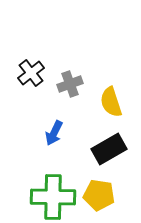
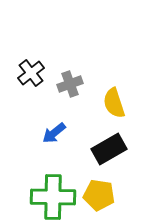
yellow semicircle: moved 3 px right, 1 px down
blue arrow: rotated 25 degrees clockwise
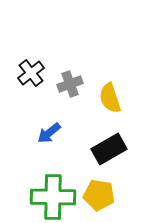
yellow semicircle: moved 4 px left, 5 px up
blue arrow: moved 5 px left
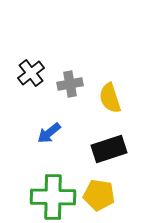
gray cross: rotated 10 degrees clockwise
black rectangle: rotated 12 degrees clockwise
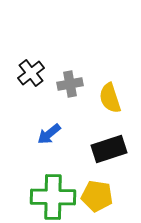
blue arrow: moved 1 px down
yellow pentagon: moved 2 px left, 1 px down
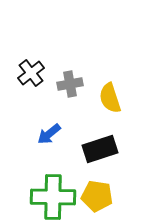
black rectangle: moved 9 px left
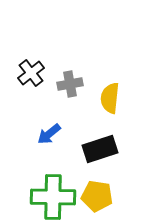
yellow semicircle: rotated 24 degrees clockwise
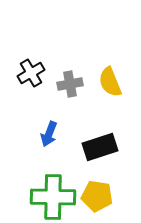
black cross: rotated 8 degrees clockwise
yellow semicircle: moved 16 px up; rotated 28 degrees counterclockwise
blue arrow: rotated 30 degrees counterclockwise
black rectangle: moved 2 px up
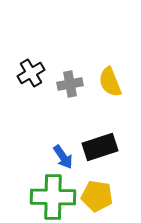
blue arrow: moved 14 px right, 23 px down; rotated 55 degrees counterclockwise
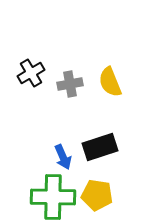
blue arrow: rotated 10 degrees clockwise
yellow pentagon: moved 1 px up
